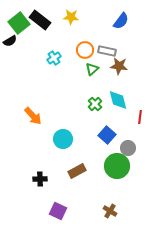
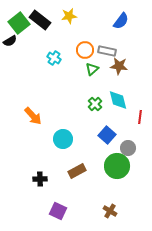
yellow star: moved 2 px left, 1 px up; rotated 14 degrees counterclockwise
cyan cross: rotated 24 degrees counterclockwise
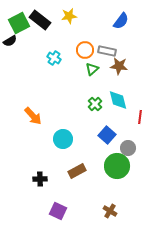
green square: rotated 10 degrees clockwise
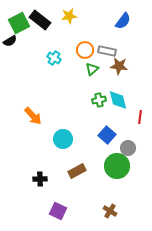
blue semicircle: moved 2 px right
green cross: moved 4 px right, 4 px up; rotated 32 degrees clockwise
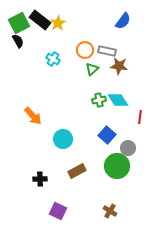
yellow star: moved 11 px left, 7 px down; rotated 21 degrees counterclockwise
black semicircle: moved 8 px right; rotated 88 degrees counterclockwise
cyan cross: moved 1 px left, 1 px down
cyan diamond: rotated 20 degrees counterclockwise
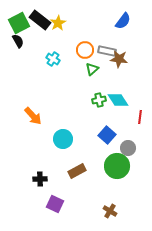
brown star: moved 7 px up
purple square: moved 3 px left, 7 px up
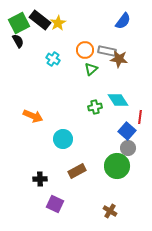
green triangle: moved 1 px left
green cross: moved 4 px left, 7 px down
orange arrow: rotated 24 degrees counterclockwise
blue square: moved 20 px right, 4 px up
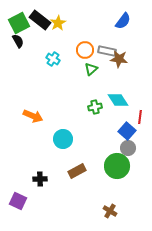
purple square: moved 37 px left, 3 px up
